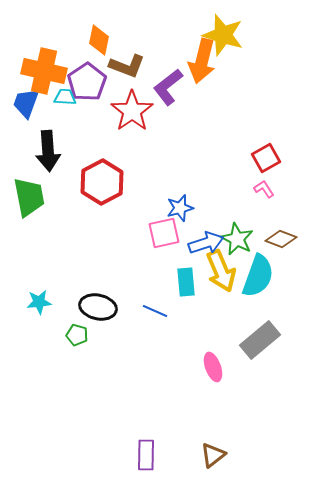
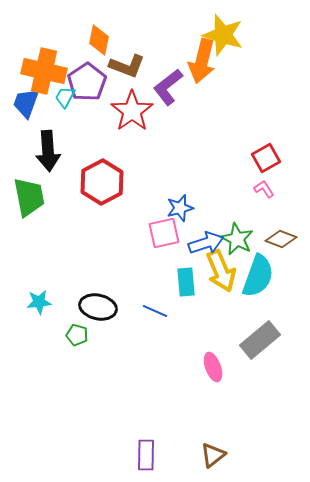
cyan trapezoid: rotated 65 degrees counterclockwise
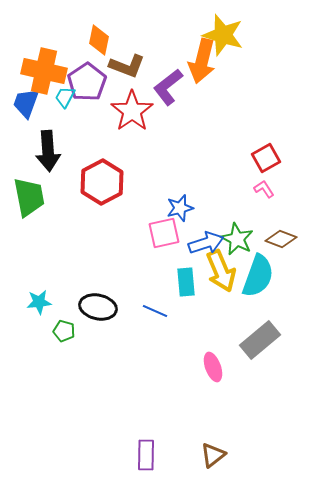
green pentagon: moved 13 px left, 4 px up
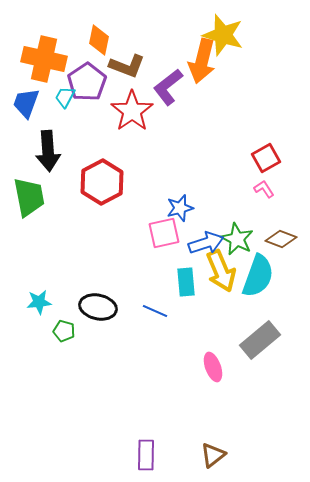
orange cross: moved 12 px up
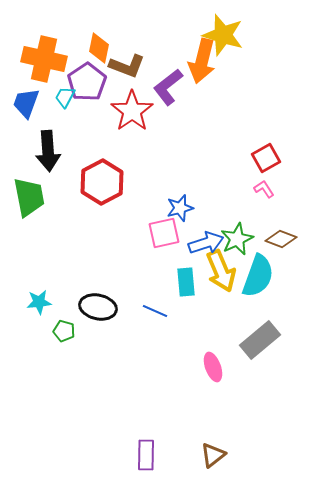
orange diamond: moved 8 px down
green star: rotated 20 degrees clockwise
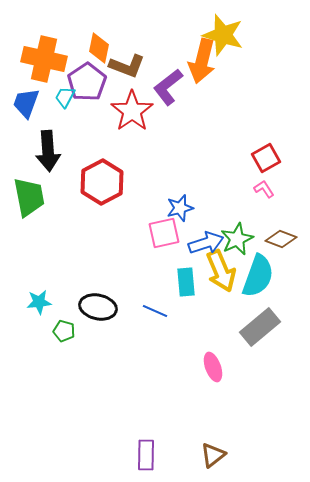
gray rectangle: moved 13 px up
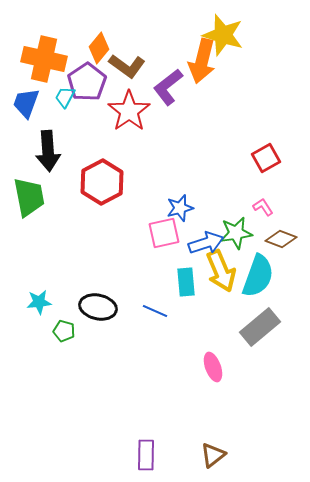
orange diamond: rotated 28 degrees clockwise
brown L-shape: rotated 15 degrees clockwise
red star: moved 3 px left
pink L-shape: moved 1 px left, 18 px down
green star: moved 1 px left, 6 px up; rotated 16 degrees clockwise
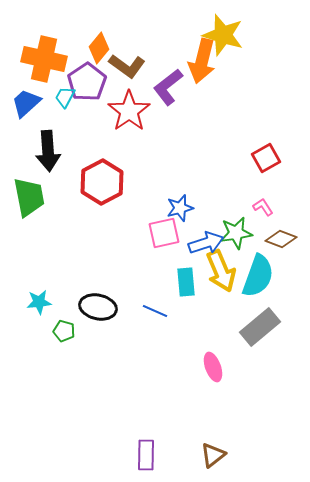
blue trapezoid: rotated 28 degrees clockwise
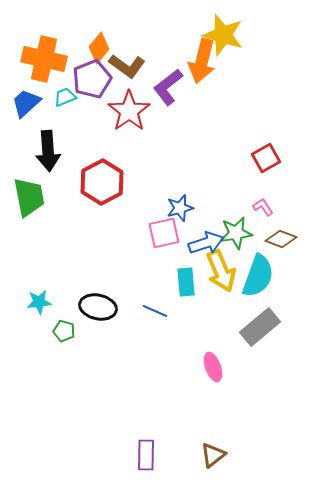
purple pentagon: moved 5 px right, 3 px up; rotated 12 degrees clockwise
cyan trapezoid: rotated 40 degrees clockwise
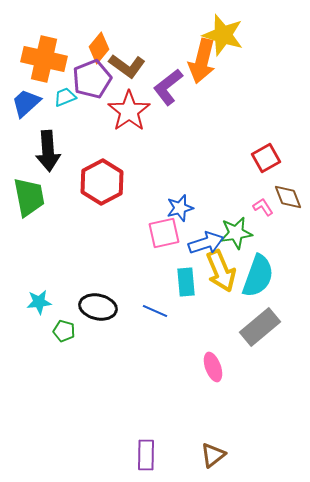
brown diamond: moved 7 px right, 42 px up; rotated 48 degrees clockwise
